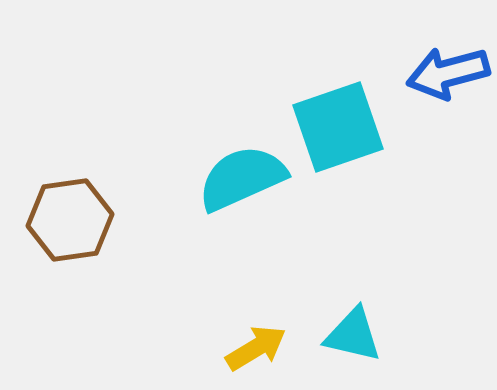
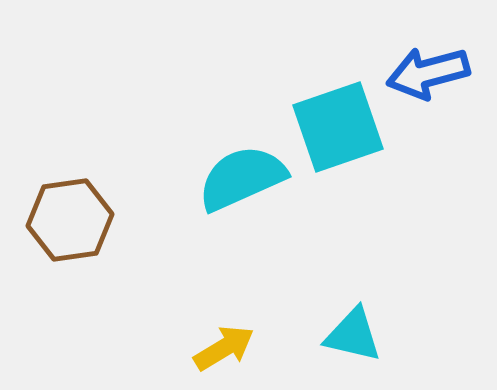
blue arrow: moved 20 px left
yellow arrow: moved 32 px left
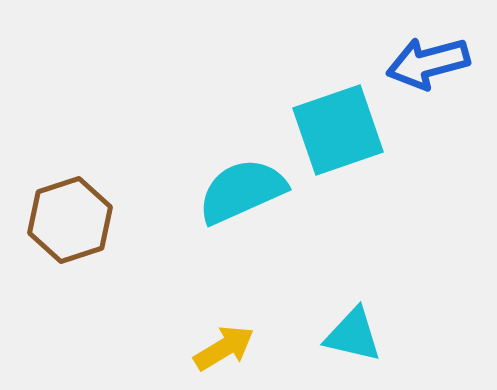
blue arrow: moved 10 px up
cyan square: moved 3 px down
cyan semicircle: moved 13 px down
brown hexagon: rotated 10 degrees counterclockwise
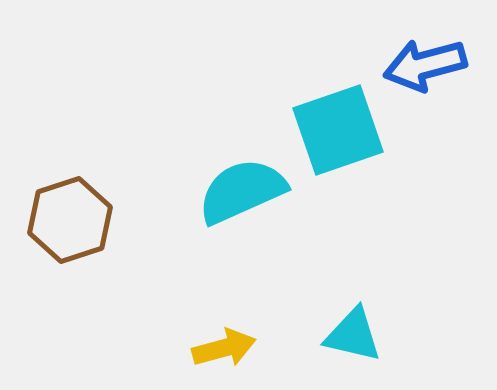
blue arrow: moved 3 px left, 2 px down
yellow arrow: rotated 16 degrees clockwise
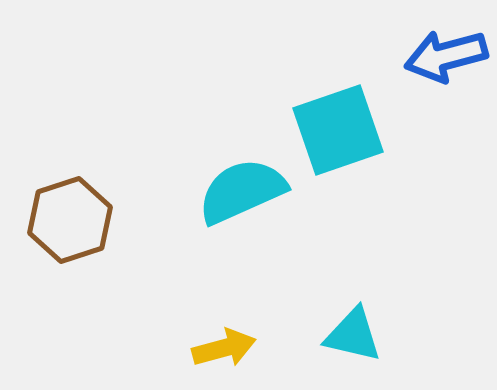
blue arrow: moved 21 px right, 9 px up
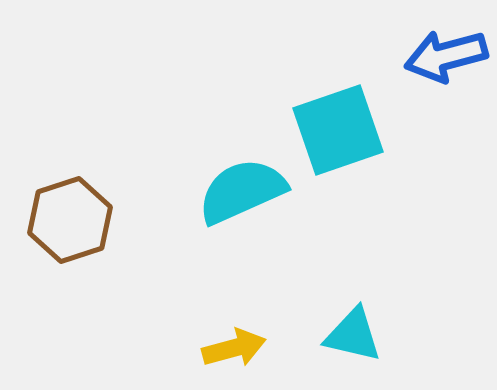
yellow arrow: moved 10 px right
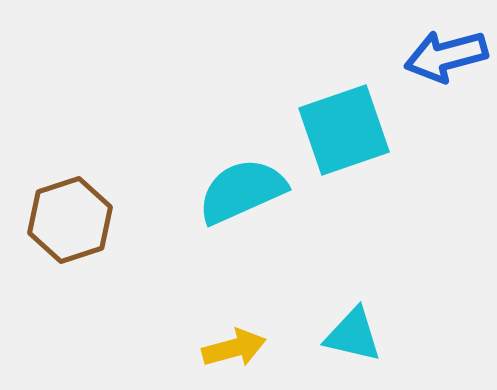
cyan square: moved 6 px right
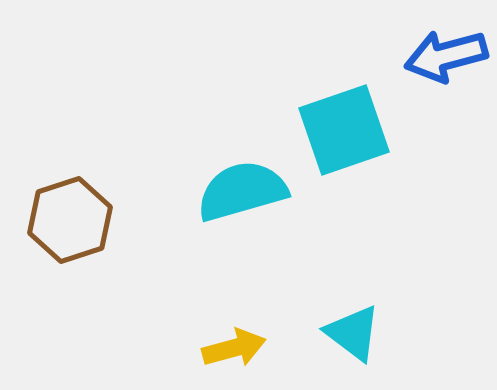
cyan semicircle: rotated 8 degrees clockwise
cyan triangle: moved 2 px up; rotated 24 degrees clockwise
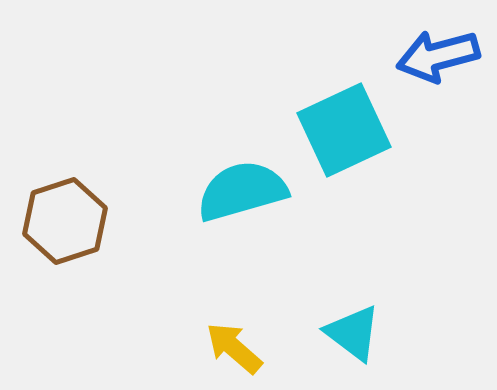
blue arrow: moved 8 px left
cyan square: rotated 6 degrees counterclockwise
brown hexagon: moved 5 px left, 1 px down
yellow arrow: rotated 124 degrees counterclockwise
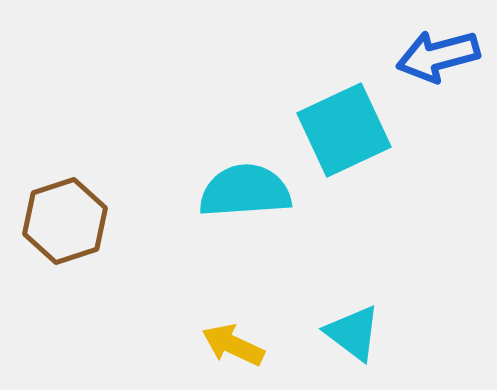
cyan semicircle: moved 3 px right; rotated 12 degrees clockwise
yellow arrow: moved 1 px left, 3 px up; rotated 16 degrees counterclockwise
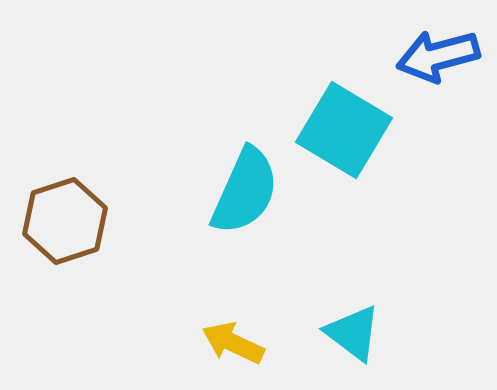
cyan square: rotated 34 degrees counterclockwise
cyan semicircle: rotated 118 degrees clockwise
yellow arrow: moved 2 px up
